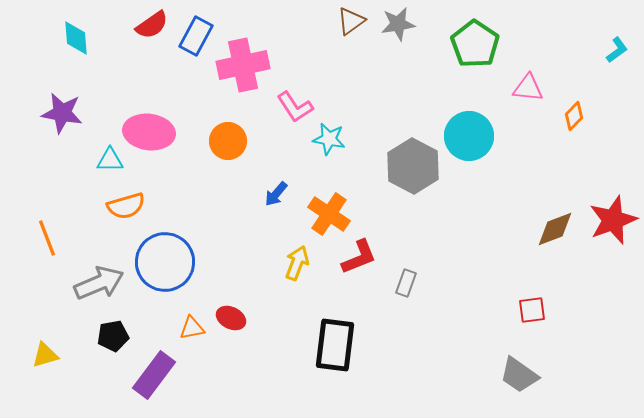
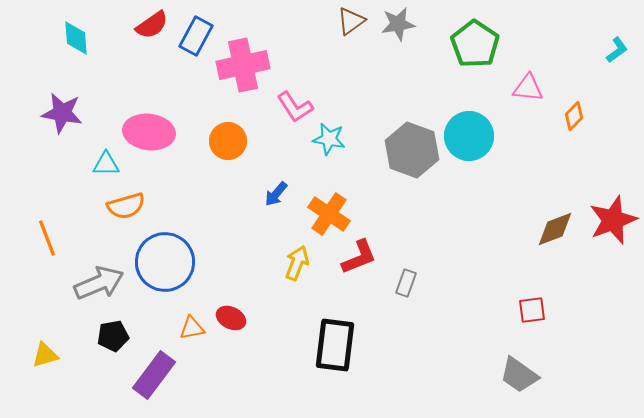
cyan triangle: moved 4 px left, 4 px down
gray hexagon: moved 1 px left, 16 px up; rotated 8 degrees counterclockwise
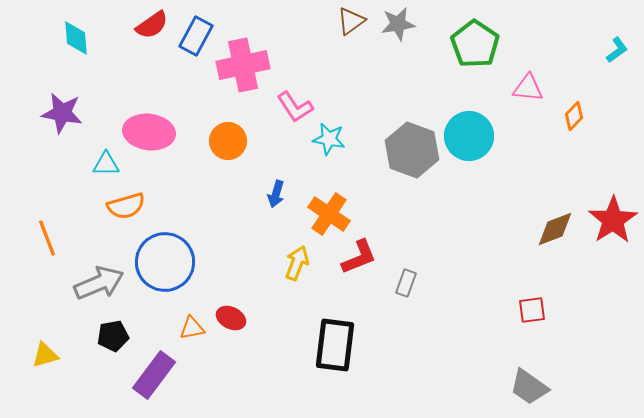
blue arrow: rotated 24 degrees counterclockwise
red star: rotated 12 degrees counterclockwise
gray trapezoid: moved 10 px right, 12 px down
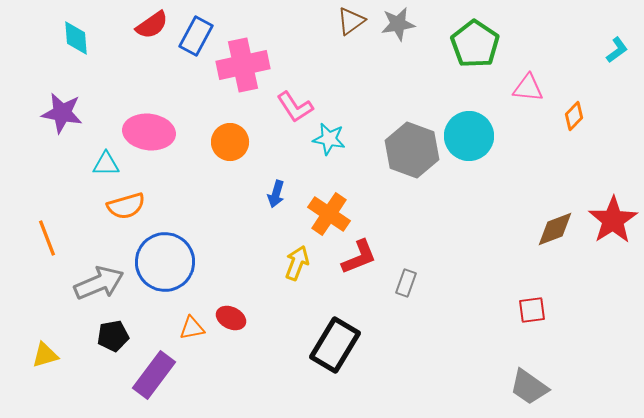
orange circle: moved 2 px right, 1 px down
black rectangle: rotated 24 degrees clockwise
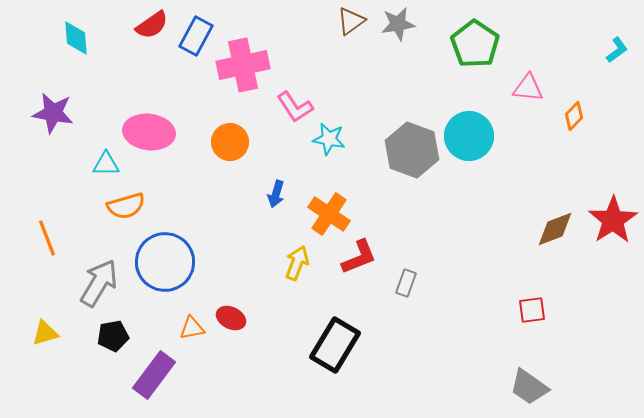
purple star: moved 9 px left
gray arrow: rotated 36 degrees counterclockwise
yellow triangle: moved 22 px up
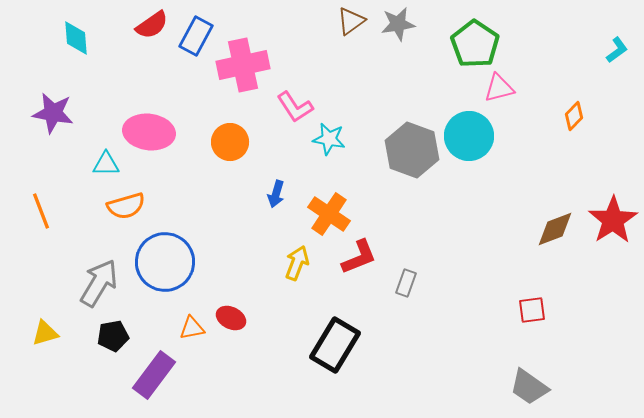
pink triangle: moved 29 px left; rotated 20 degrees counterclockwise
orange line: moved 6 px left, 27 px up
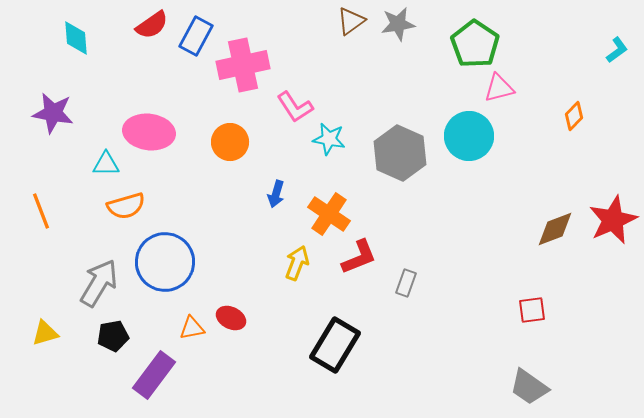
gray hexagon: moved 12 px left, 3 px down; rotated 4 degrees clockwise
red star: rotated 9 degrees clockwise
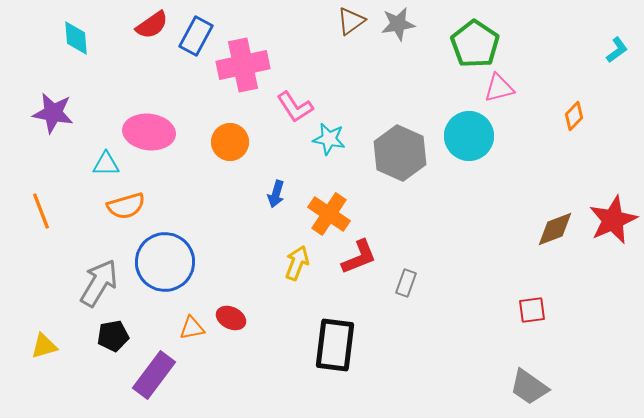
yellow triangle: moved 1 px left, 13 px down
black rectangle: rotated 24 degrees counterclockwise
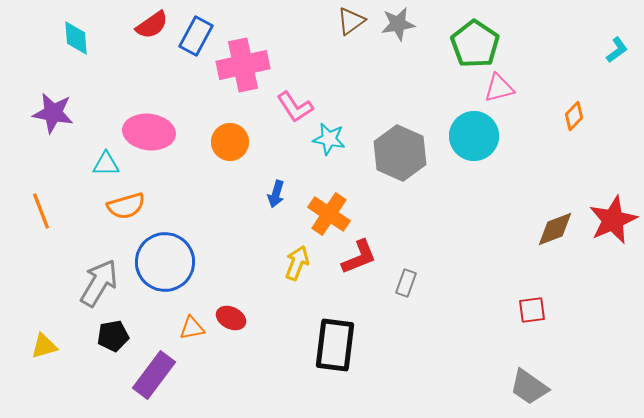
cyan circle: moved 5 px right
